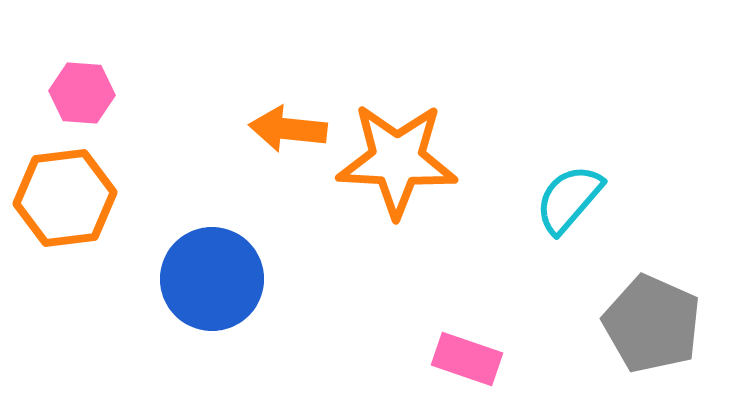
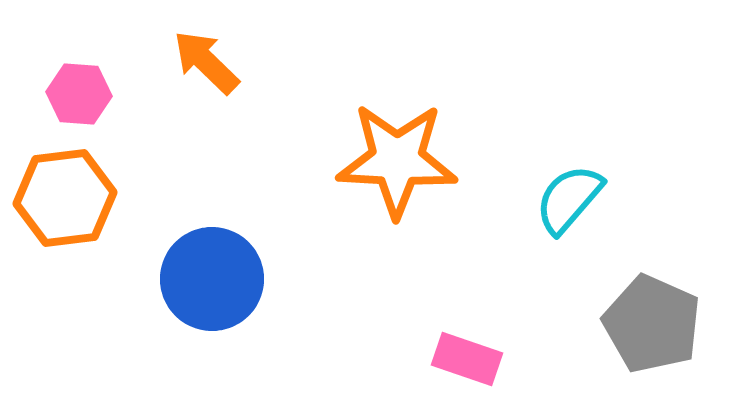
pink hexagon: moved 3 px left, 1 px down
orange arrow: moved 82 px left, 67 px up; rotated 38 degrees clockwise
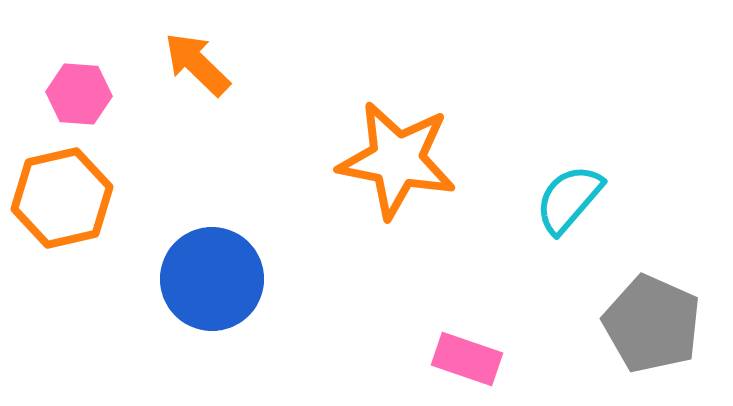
orange arrow: moved 9 px left, 2 px down
orange star: rotated 8 degrees clockwise
orange hexagon: moved 3 px left; rotated 6 degrees counterclockwise
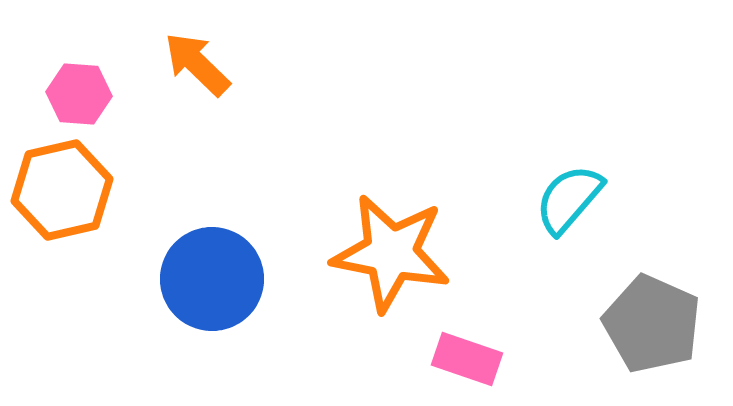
orange star: moved 6 px left, 93 px down
orange hexagon: moved 8 px up
